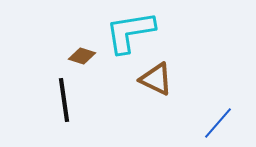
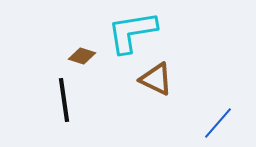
cyan L-shape: moved 2 px right
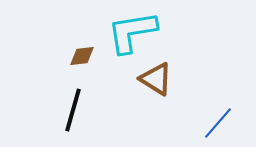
brown diamond: rotated 24 degrees counterclockwise
brown triangle: rotated 6 degrees clockwise
black line: moved 9 px right, 10 px down; rotated 24 degrees clockwise
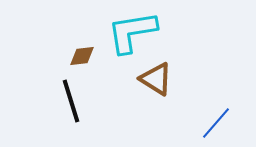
black line: moved 2 px left, 9 px up; rotated 33 degrees counterclockwise
blue line: moved 2 px left
